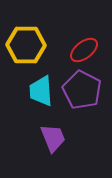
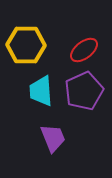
purple pentagon: moved 2 px right, 1 px down; rotated 21 degrees clockwise
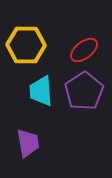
purple pentagon: rotated 9 degrees counterclockwise
purple trapezoid: moved 25 px left, 5 px down; rotated 12 degrees clockwise
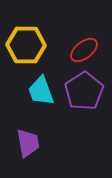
cyan trapezoid: rotated 16 degrees counterclockwise
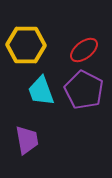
purple pentagon: moved 1 px up; rotated 12 degrees counterclockwise
purple trapezoid: moved 1 px left, 3 px up
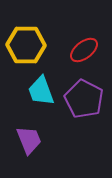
purple pentagon: moved 9 px down
purple trapezoid: moved 2 px right; rotated 12 degrees counterclockwise
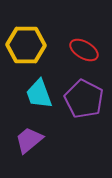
red ellipse: rotated 68 degrees clockwise
cyan trapezoid: moved 2 px left, 3 px down
purple trapezoid: rotated 108 degrees counterclockwise
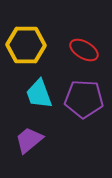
purple pentagon: rotated 24 degrees counterclockwise
